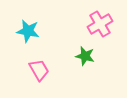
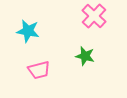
pink cross: moved 6 px left, 8 px up; rotated 15 degrees counterclockwise
pink trapezoid: rotated 105 degrees clockwise
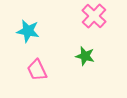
pink trapezoid: moved 2 px left; rotated 80 degrees clockwise
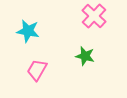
pink trapezoid: rotated 55 degrees clockwise
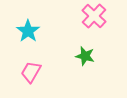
cyan star: rotated 25 degrees clockwise
pink trapezoid: moved 6 px left, 2 px down
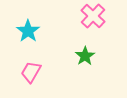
pink cross: moved 1 px left
green star: rotated 24 degrees clockwise
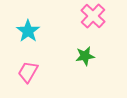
green star: rotated 24 degrees clockwise
pink trapezoid: moved 3 px left
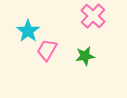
pink trapezoid: moved 19 px right, 22 px up
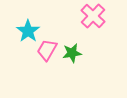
green star: moved 13 px left, 3 px up
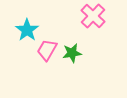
cyan star: moved 1 px left, 1 px up
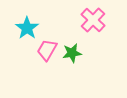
pink cross: moved 4 px down
cyan star: moved 2 px up
